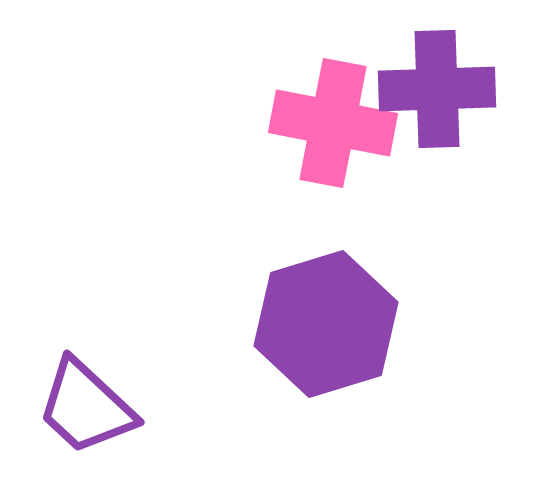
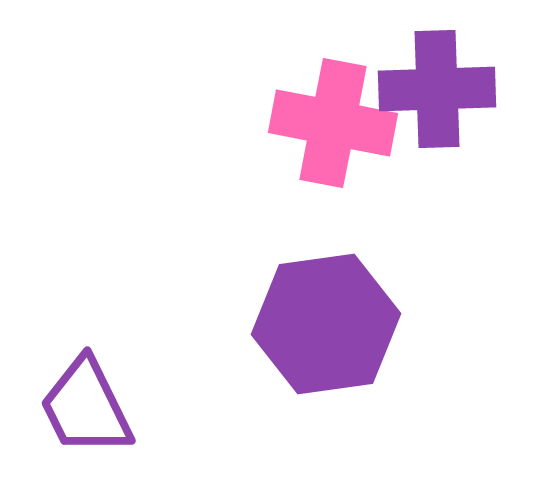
purple hexagon: rotated 9 degrees clockwise
purple trapezoid: rotated 21 degrees clockwise
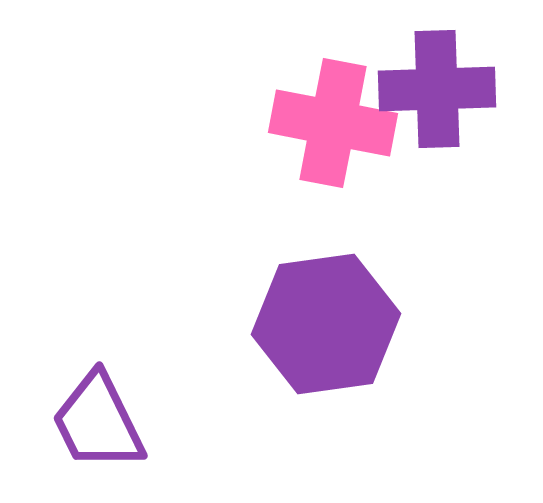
purple trapezoid: moved 12 px right, 15 px down
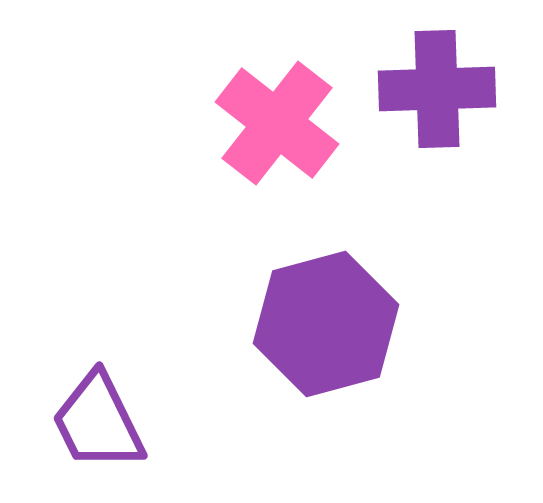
pink cross: moved 56 px left; rotated 27 degrees clockwise
purple hexagon: rotated 7 degrees counterclockwise
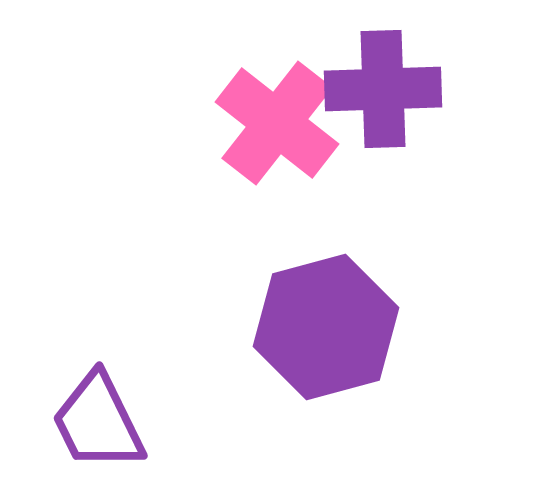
purple cross: moved 54 px left
purple hexagon: moved 3 px down
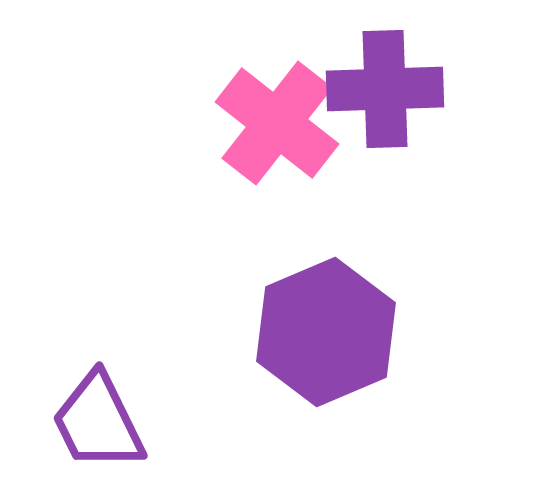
purple cross: moved 2 px right
purple hexagon: moved 5 px down; rotated 8 degrees counterclockwise
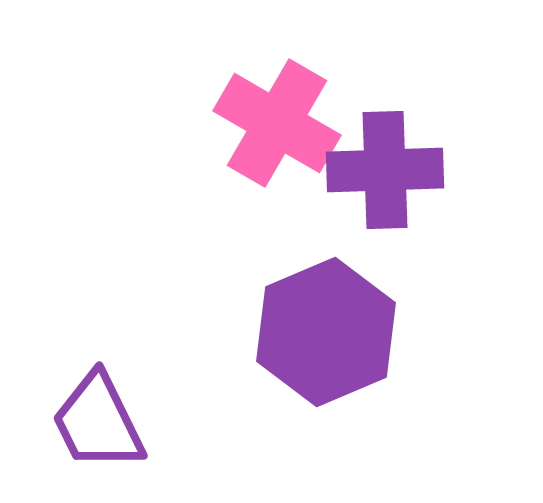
purple cross: moved 81 px down
pink cross: rotated 8 degrees counterclockwise
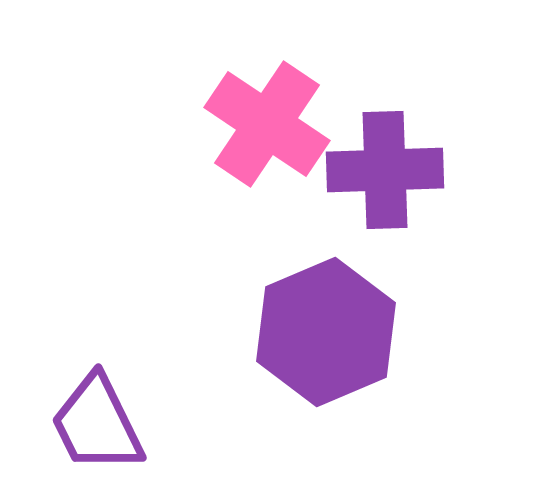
pink cross: moved 10 px left, 1 px down; rotated 4 degrees clockwise
purple trapezoid: moved 1 px left, 2 px down
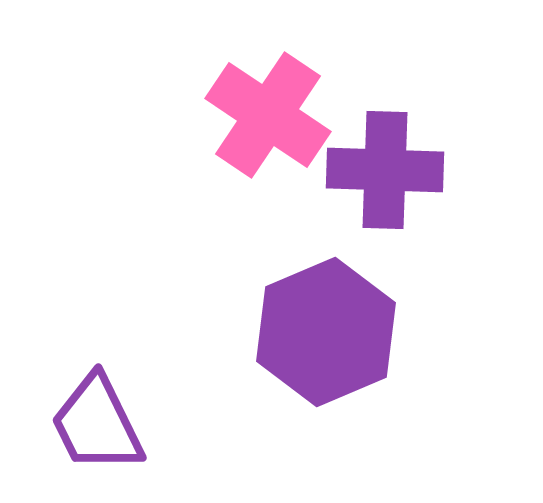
pink cross: moved 1 px right, 9 px up
purple cross: rotated 4 degrees clockwise
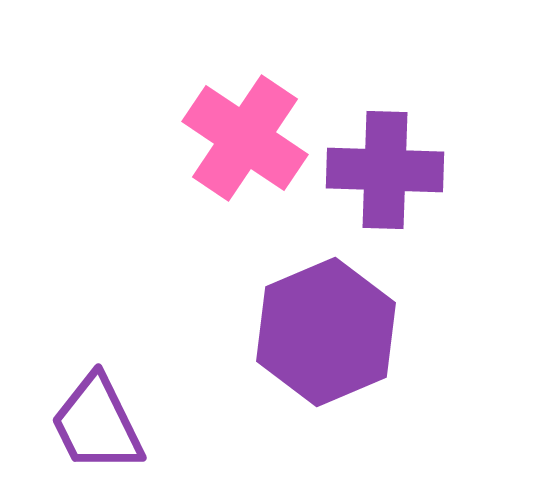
pink cross: moved 23 px left, 23 px down
